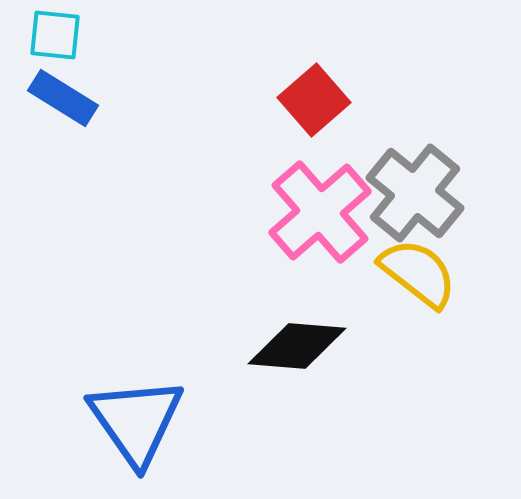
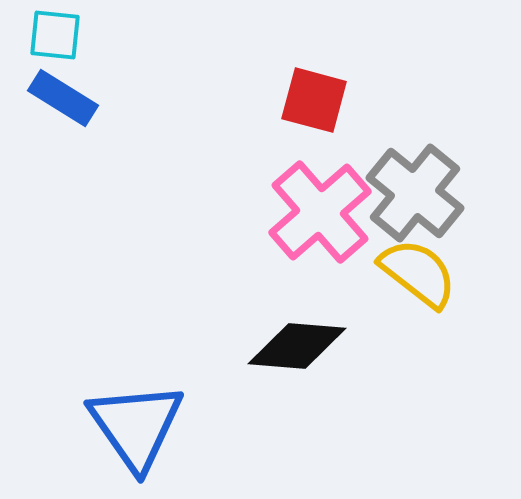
red square: rotated 34 degrees counterclockwise
blue triangle: moved 5 px down
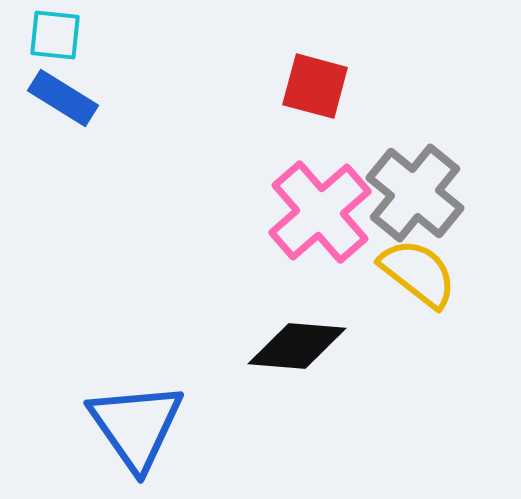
red square: moved 1 px right, 14 px up
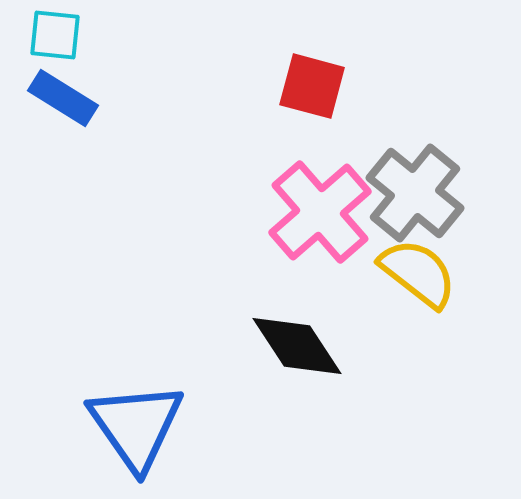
red square: moved 3 px left
black diamond: rotated 52 degrees clockwise
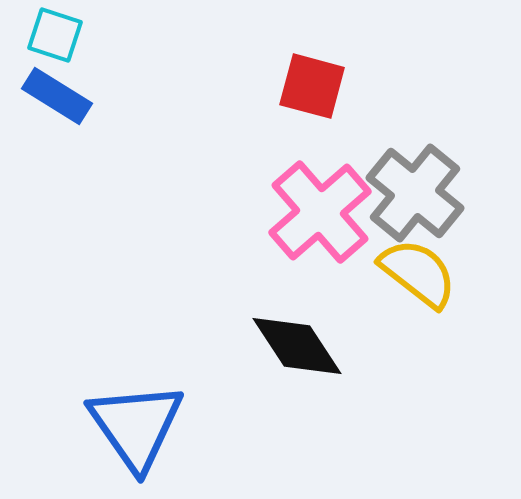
cyan square: rotated 12 degrees clockwise
blue rectangle: moved 6 px left, 2 px up
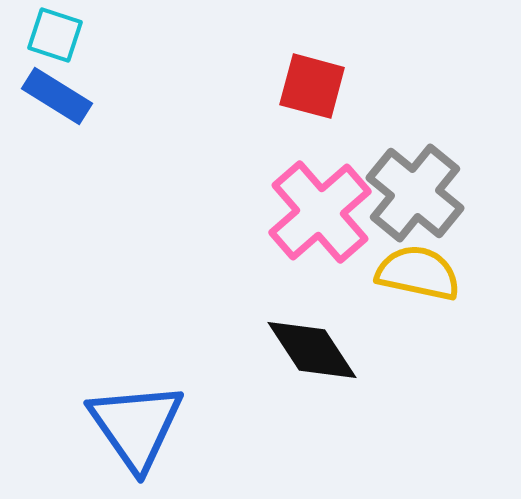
yellow semicircle: rotated 26 degrees counterclockwise
black diamond: moved 15 px right, 4 px down
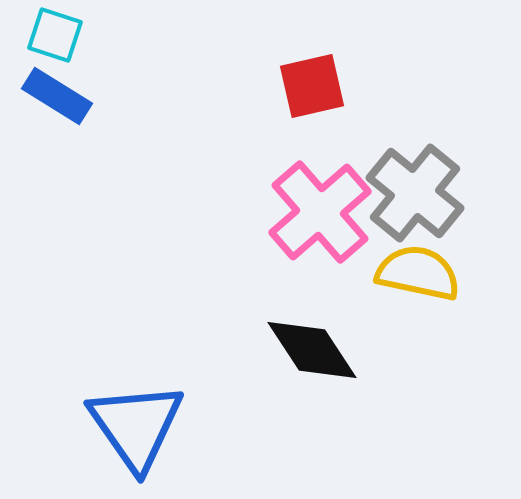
red square: rotated 28 degrees counterclockwise
